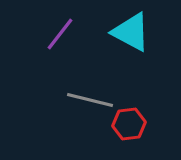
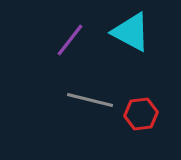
purple line: moved 10 px right, 6 px down
red hexagon: moved 12 px right, 10 px up
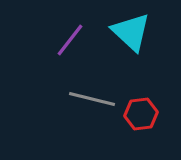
cyan triangle: rotated 15 degrees clockwise
gray line: moved 2 px right, 1 px up
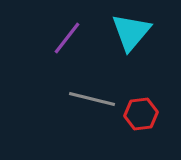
cyan triangle: rotated 27 degrees clockwise
purple line: moved 3 px left, 2 px up
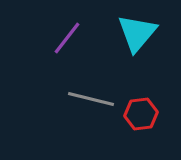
cyan triangle: moved 6 px right, 1 px down
gray line: moved 1 px left
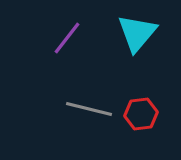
gray line: moved 2 px left, 10 px down
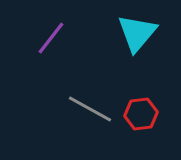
purple line: moved 16 px left
gray line: moved 1 px right; rotated 15 degrees clockwise
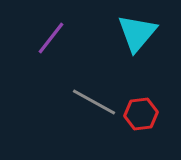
gray line: moved 4 px right, 7 px up
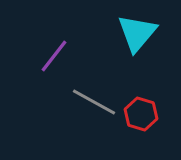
purple line: moved 3 px right, 18 px down
red hexagon: rotated 24 degrees clockwise
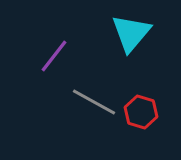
cyan triangle: moved 6 px left
red hexagon: moved 2 px up
